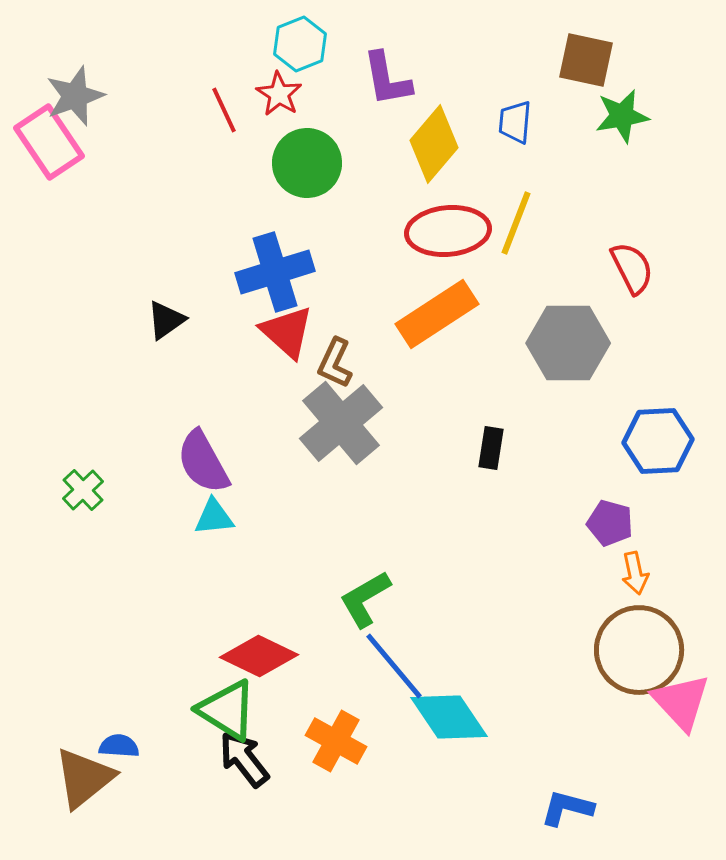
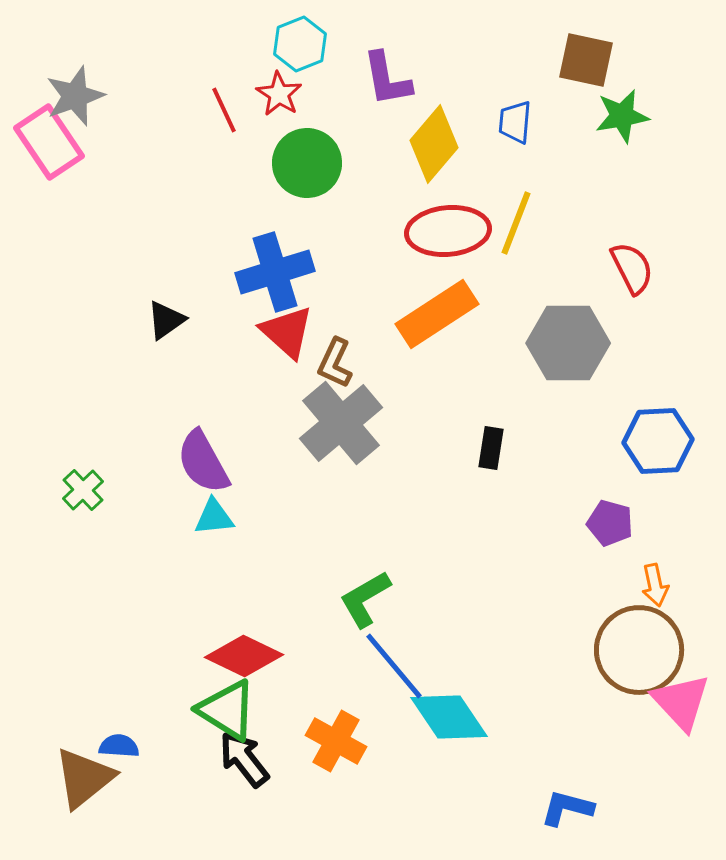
orange arrow: moved 20 px right, 12 px down
red diamond: moved 15 px left
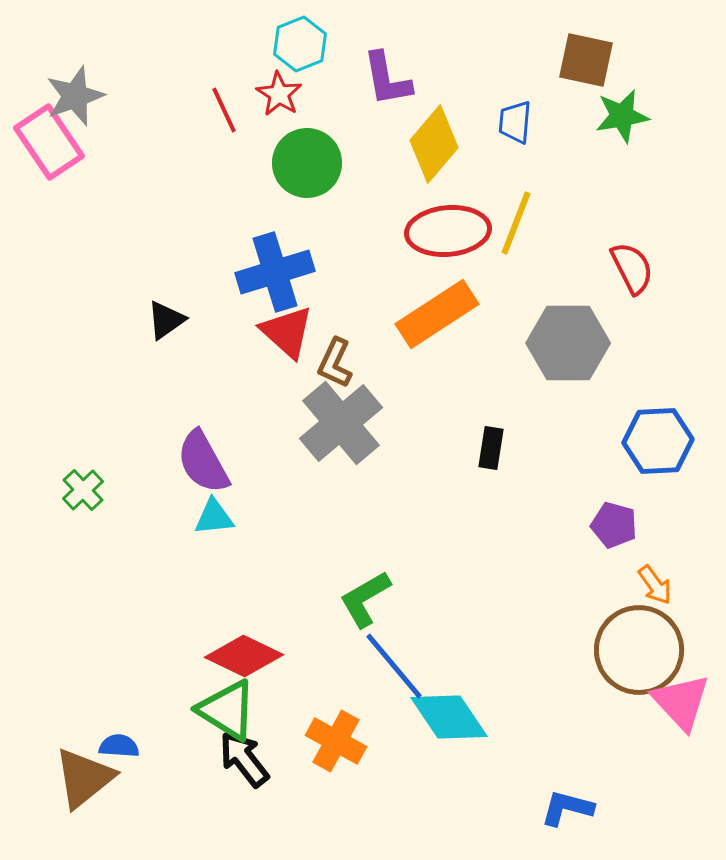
purple pentagon: moved 4 px right, 2 px down
orange arrow: rotated 24 degrees counterclockwise
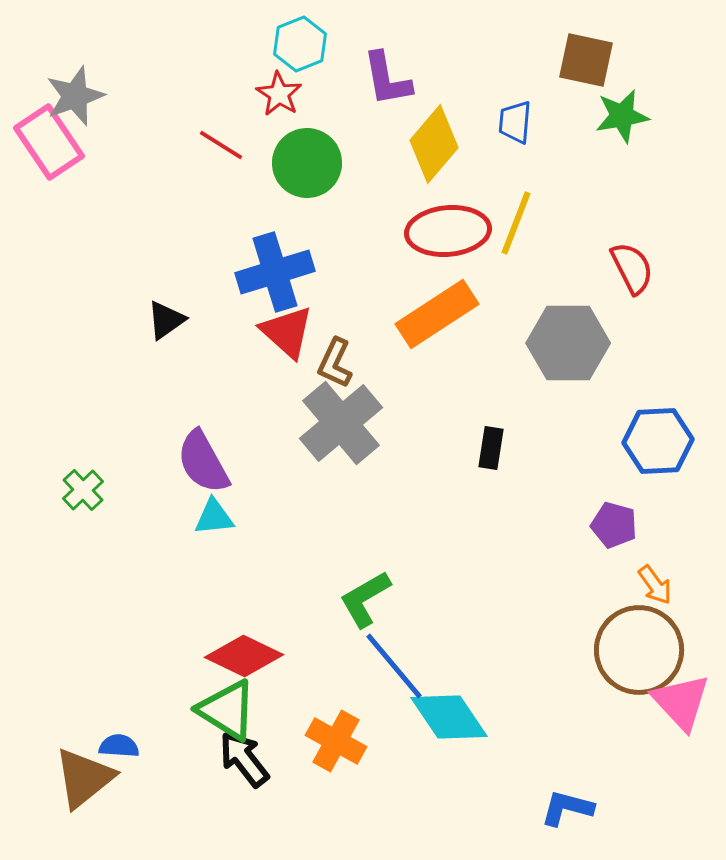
red line: moved 3 px left, 35 px down; rotated 33 degrees counterclockwise
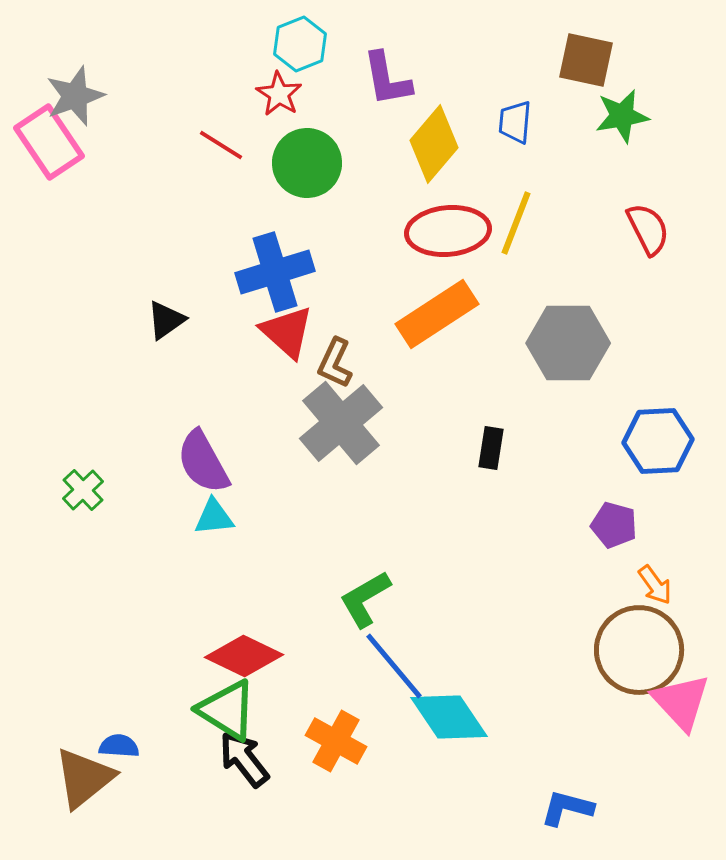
red semicircle: moved 16 px right, 39 px up
